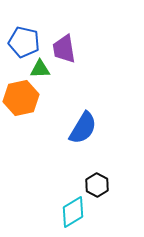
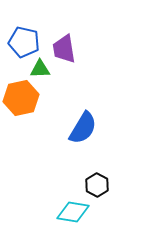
cyan diamond: rotated 40 degrees clockwise
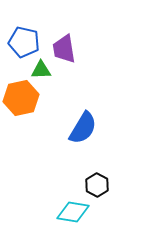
green triangle: moved 1 px right, 1 px down
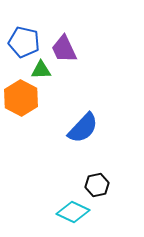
purple trapezoid: rotated 16 degrees counterclockwise
orange hexagon: rotated 20 degrees counterclockwise
blue semicircle: rotated 12 degrees clockwise
black hexagon: rotated 20 degrees clockwise
cyan diamond: rotated 16 degrees clockwise
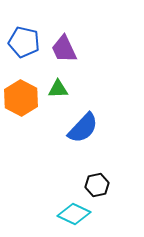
green triangle: moved 17 px right, 19 px down
cyan diamond: moved 1 px right, 2 px down
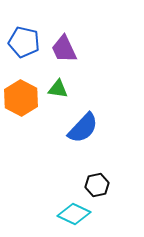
green triangle: rotated 10 degrees clockwise
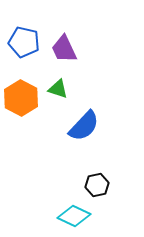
green triangle: rotated 10 degrees clockwise
blue semicircle: moved 1 px right, 2 px up
cyan diamond: moved 2 px down
